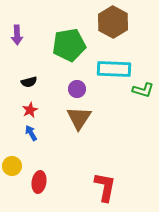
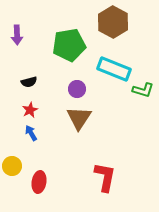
cyan rectangle: rotated 20 degrees clockwise
red L-shape: moved 10 px up
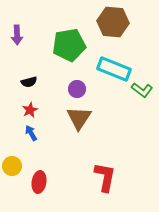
brown hexagon: rotated 24 degrees counterclockwise
green L-shape: moved 1 px left; rotated 20 degrees clockwise
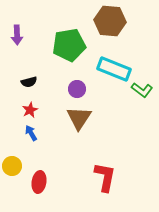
brown hexagon: moved 3 px left, 1 px up
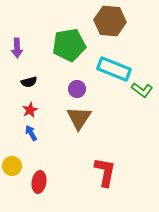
purple arrow: moved 13 px down
red L-shape: moved 5 px up
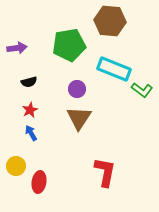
purple arrow: rotated 96 degrees counterclockwise
yellow circle: moved 4 px right
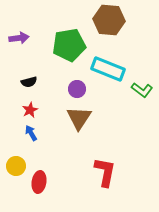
brown hexagon: moved 1 px left, 1 px up
purple arrow: moved 2 px right, 10 px up
cyan rectangle: moved 6 px left
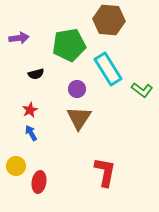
cyan rectangle: rotated 36 degrees clockwise
black semicircle: moved 7 px right, 8 px up
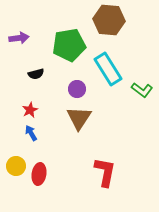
red ellipse: moved 8 px up
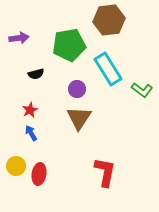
brown hexagon: rotated 12 degrees counterclockwise
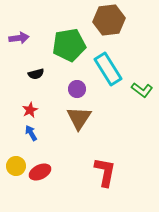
red ellipse: moved 1 px right, 2 px up; rotated 55 degrees clockwise
